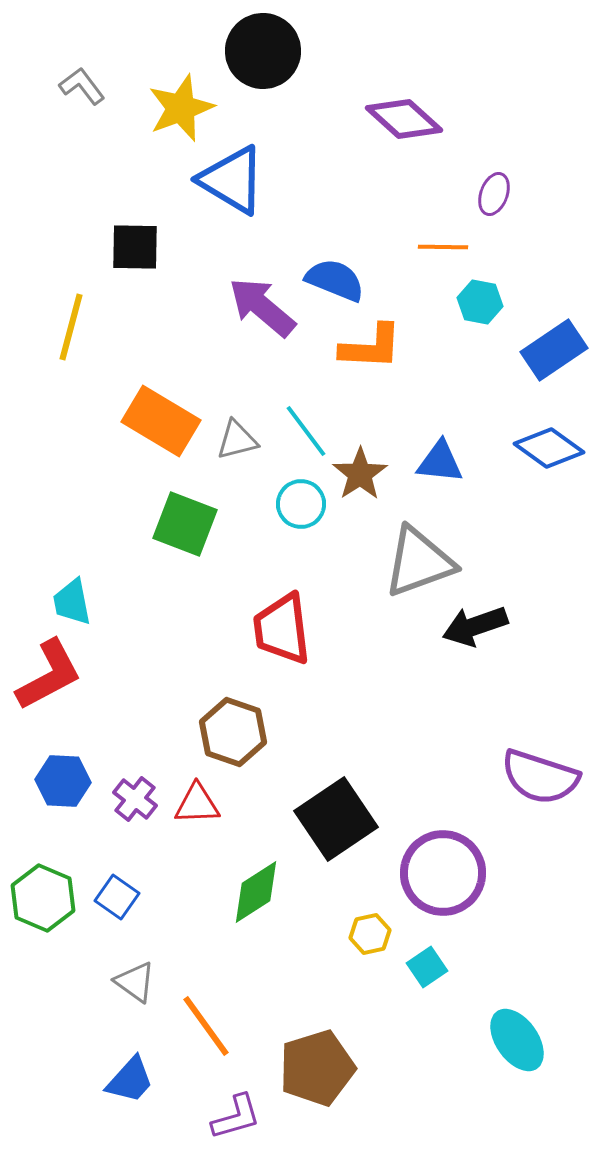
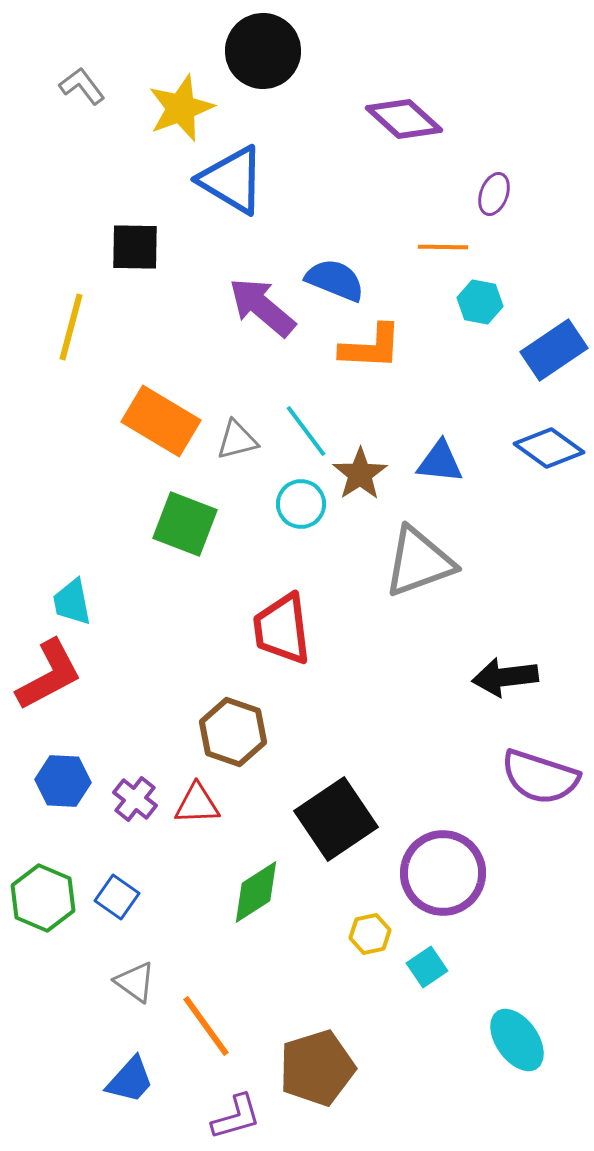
black arrow at (475, 626): moved 30 px right, 51 px down; rotated 12 degrees clockwise
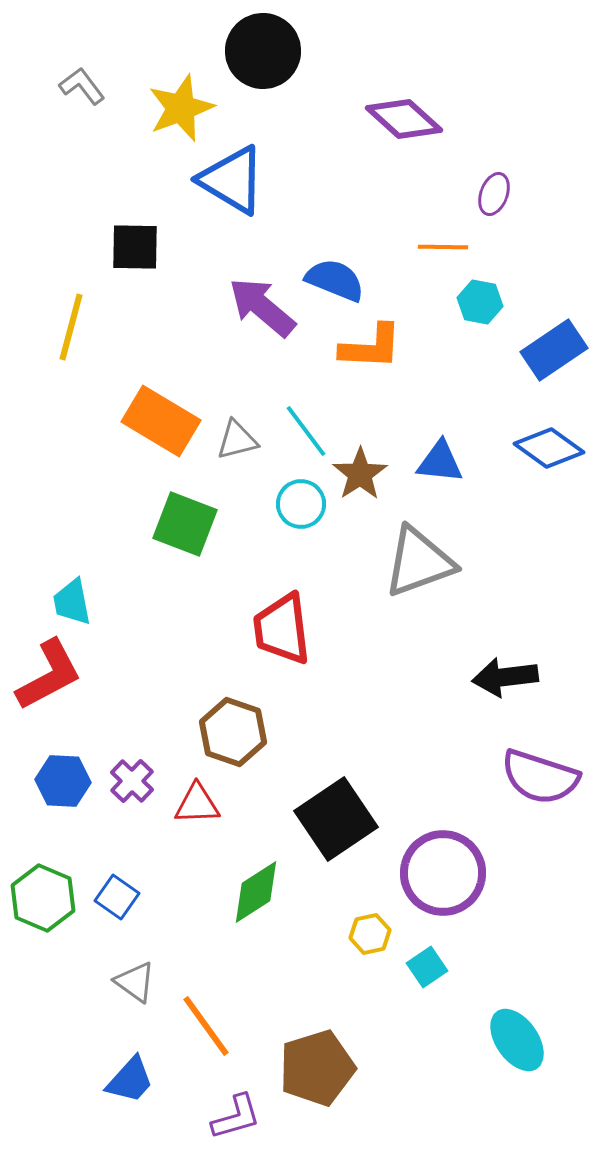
purple cross at (135, 799): moved 3 px left, 18 px up; rotated 6 degrees clockwise
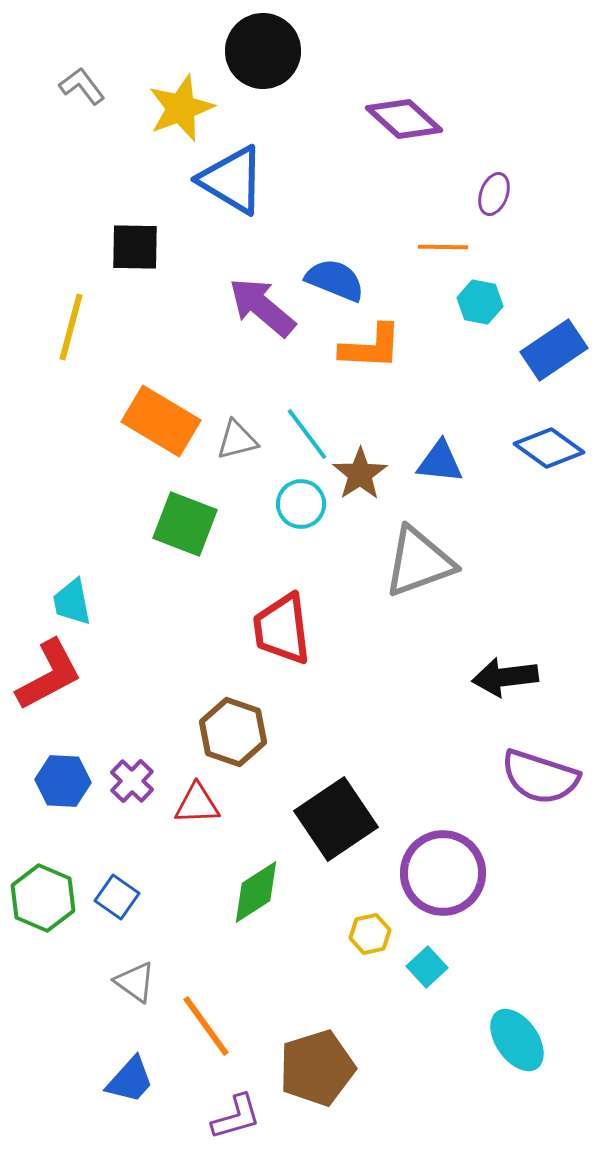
cyan line at (306, 431): moved 1 px right, 3 px down
cyan square at (427, 967): rotated 9 degrees counterclockwise
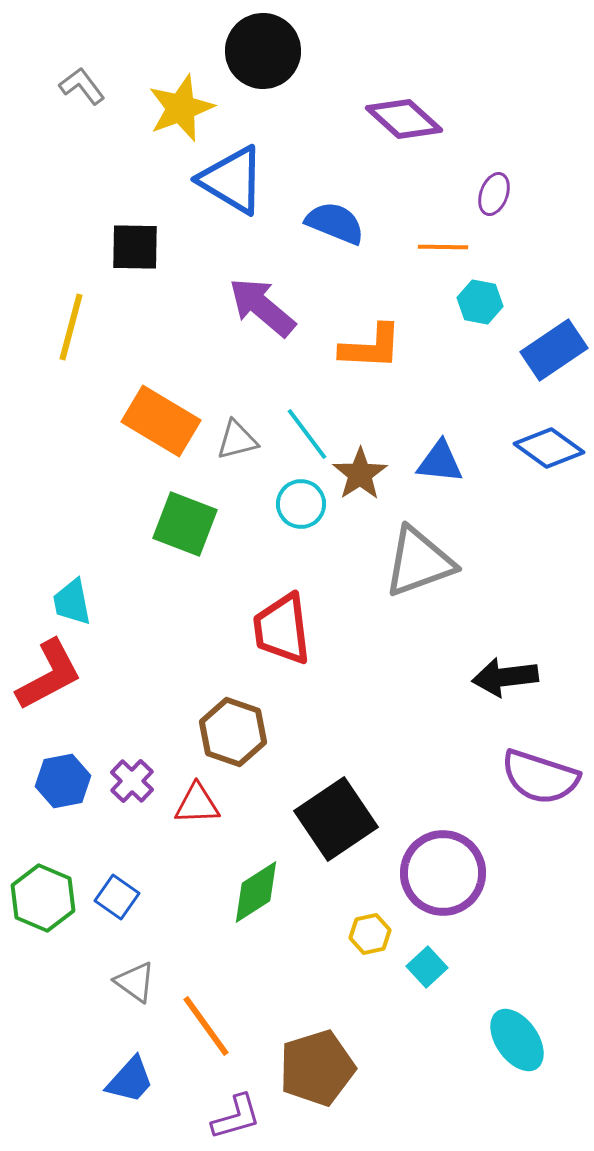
blue semicircle at (335, 280): moved 57 px up
blue hexagon at (63, 781): rotated 14 degrees counterclockwise
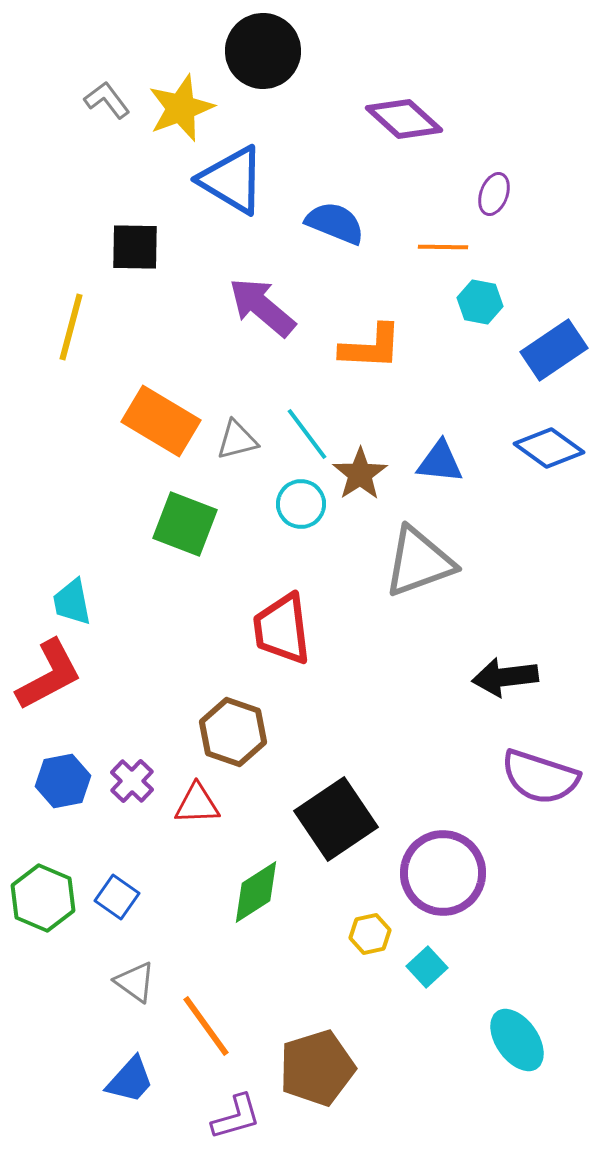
gray L-shape at (82, 86): moved 25 px right, 14 px down
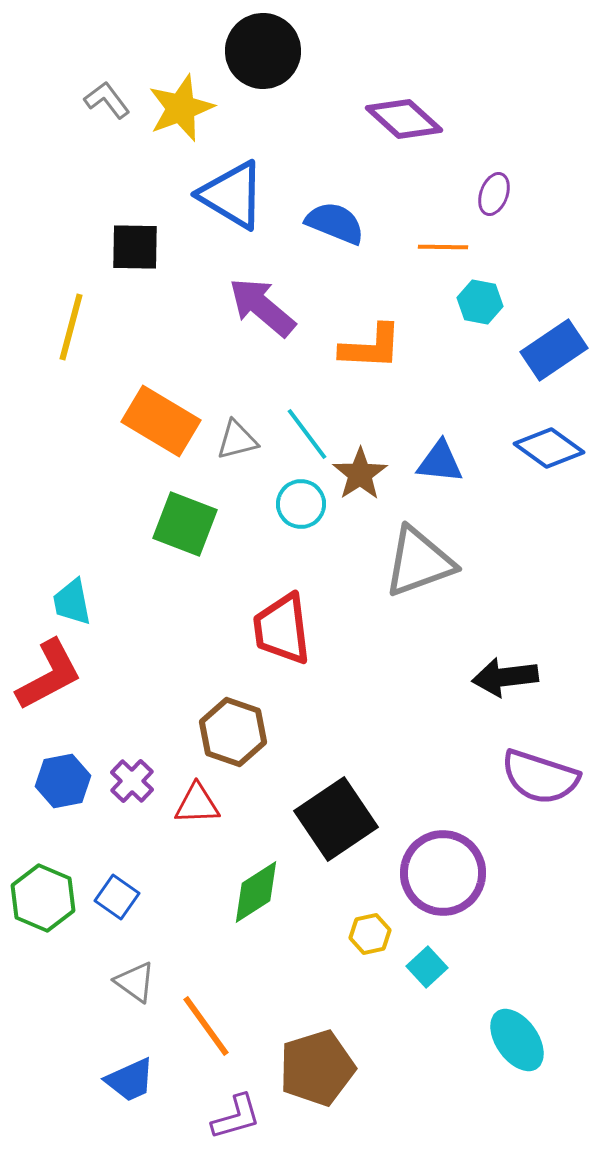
blue triangle at (232, 180): moved 15 px down
blue trapezoid at (130, 1080): rotated 24 degrees clockwise
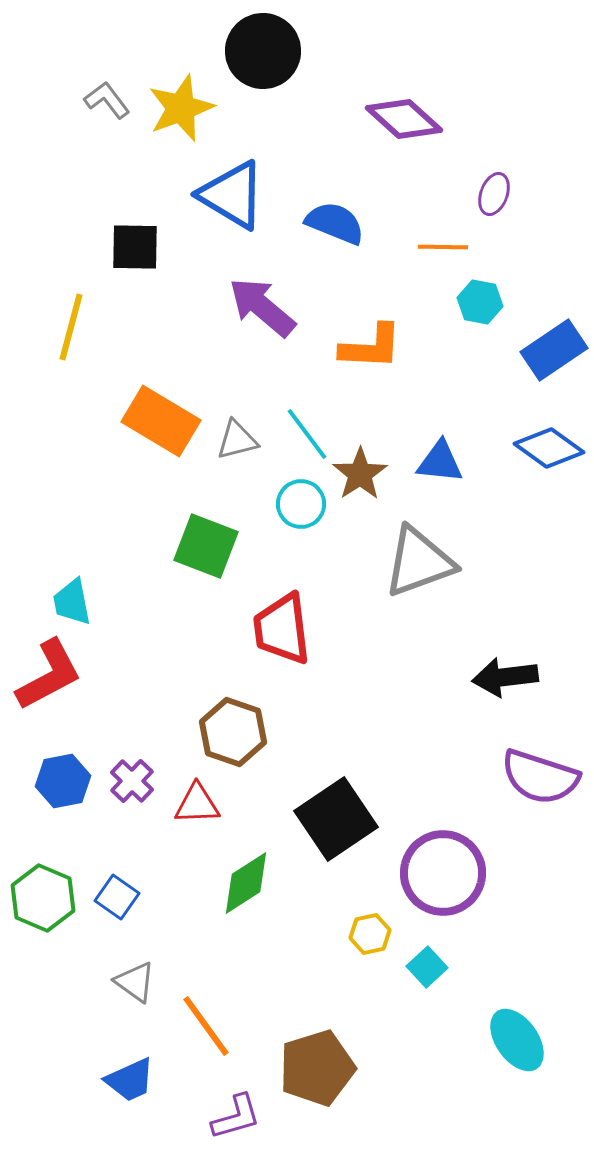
green square at (185, 524): moved 21 px right, 22 px down
green diamond at (256, 892): moved 10 px left, 9 px up
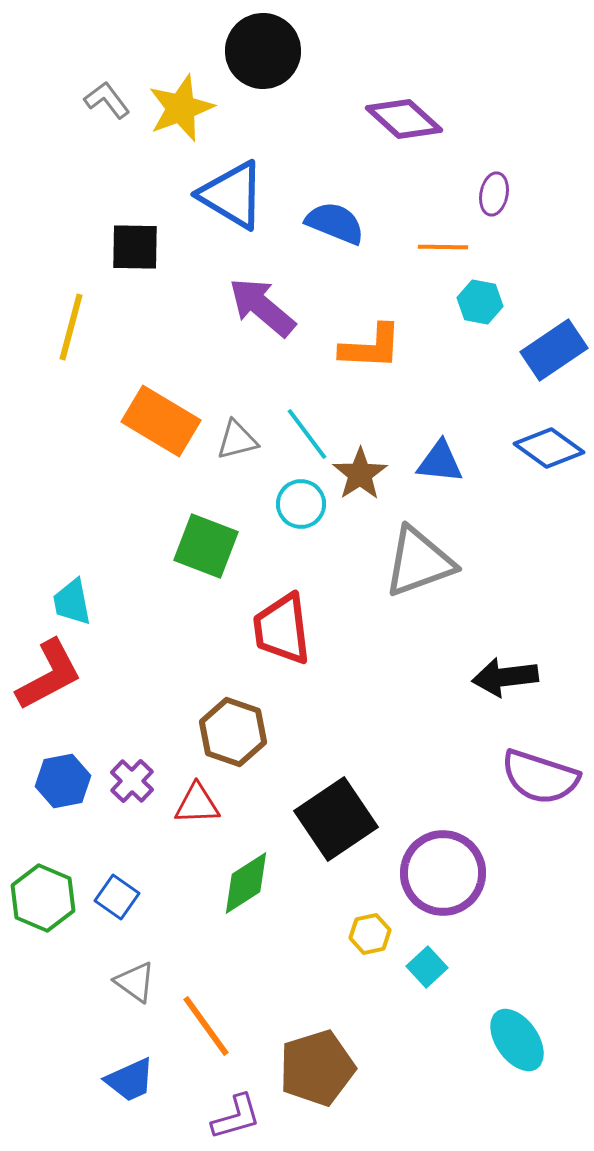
purple ellipse at (494, 194): rotated 9 degrees counterclockwise
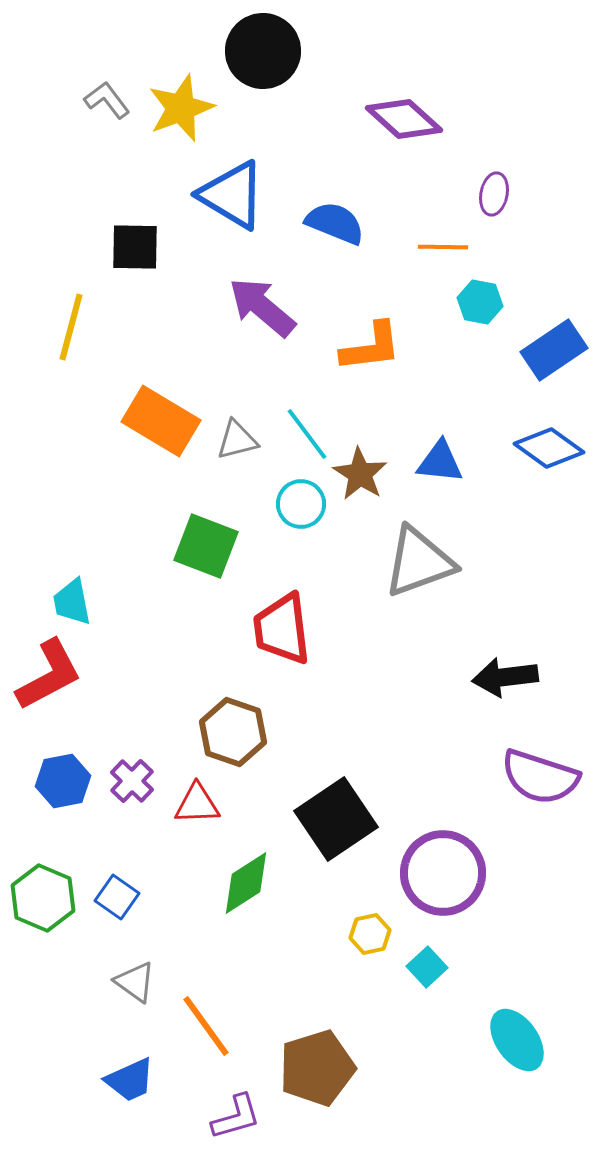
orange L-shape at (371, 347): rotated 10 degrees counterclockwise
brown star at (360, 474): rotated 6 degrees counterclockwise
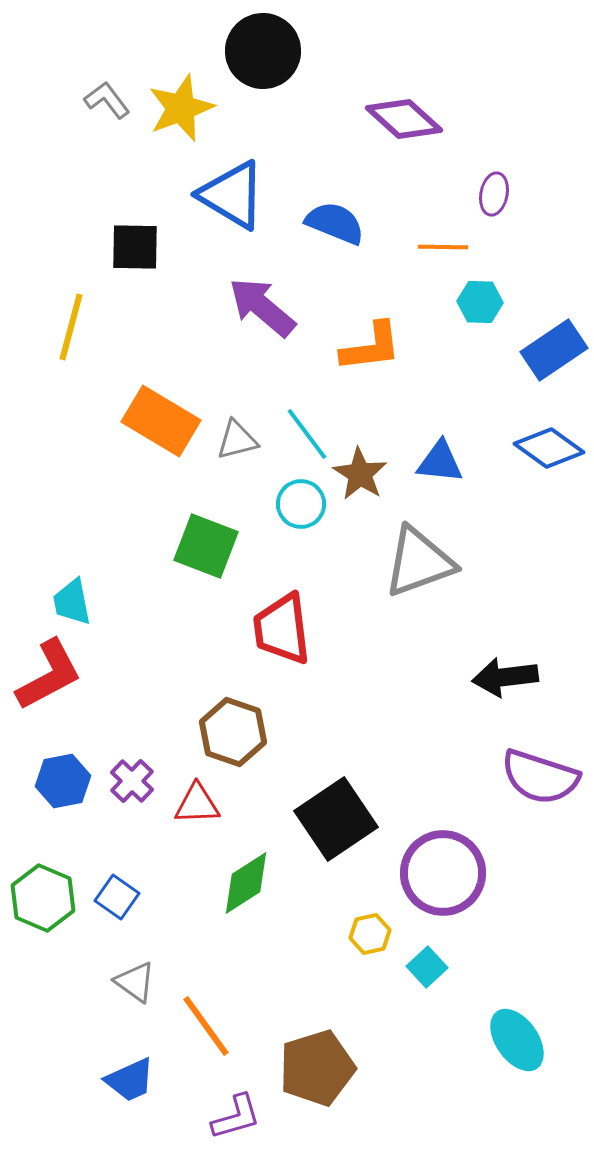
cyan hexagon at (480, 302): rotated 9 degrees counterclockwise
